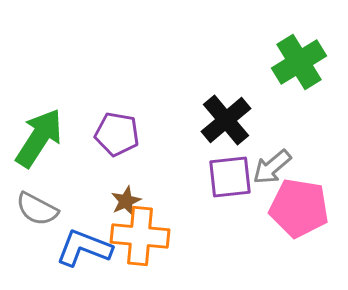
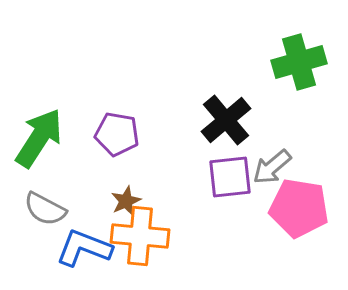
green cross: rotated 16 degrees clockwise
gray semicircle: moved 8 px right
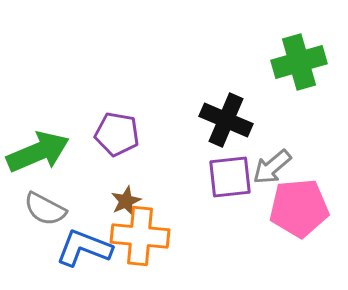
black cross: rotated 27 degrees counterclockwise
green arrow: moved 1 px left, 14 px down; rotated 34 degrees clockwise
pink pentagon: rotated 14 degrees counterclockwise
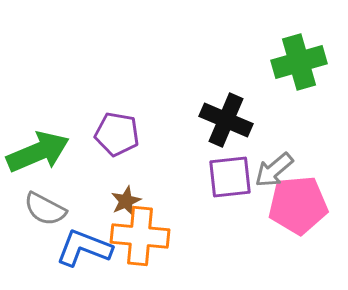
gray arrow: moved 2 px right, 3 px down
pink pentagon: moved 1 px left, 3 px up
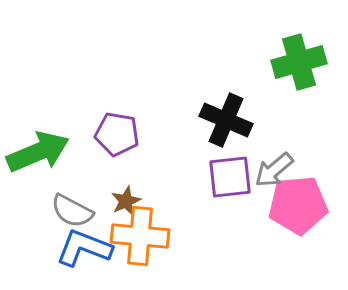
gray semicircle: moved 27 px right, 2 px down
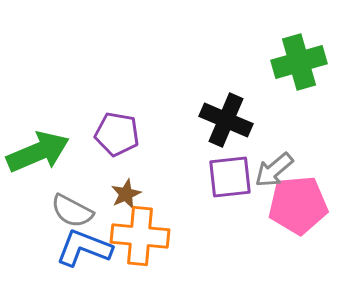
brown star: moved 7 px up
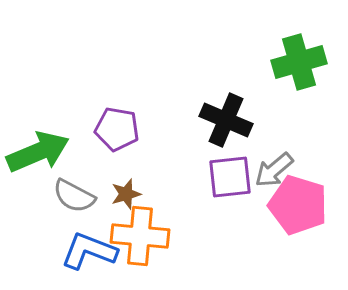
purple pentagon: moved 5 px up
brown star: rotated 8 degrees clockwise
pink pentagon: rotated 22 degrees clockwise
gray semicircle: moved 2 px right, 15 px up
blue L-shape: moved 5 px right, 3 px down
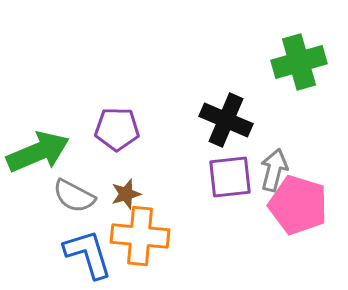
purple pentagon: rotated 9 degrees counterclockwise
gray arrow: rotated 144 degrees clockwise
blue L-shape: moved 1 px left, 3 px down; rotated 52 degrees clockwise
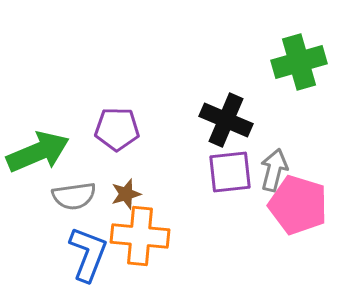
purple square: moved 5 px up
gray semicircle: rotated 36 degrees counterclockwise
blue L-shape: rotated 38 degrees clockwise
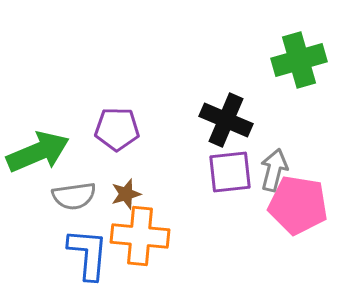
green cross: moved 2 px up
pink pentagon: rotated 8 degrees counterclockwise
blue L-shape: rotated 16 degrees counterclockwise
